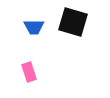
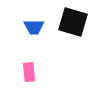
pink rectangle: rotated 12 degrees clockwise
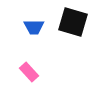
pink rectangle: rotated 36 degrees counterclockwise
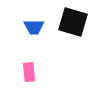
pink rectangle: rotated 36 degrees clockwise
